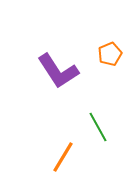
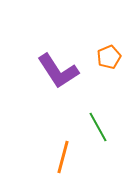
orange pentagon: moved 1 px left, 3 px down
orange line: rotated 16 degrees counterclockwise
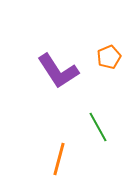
orange line: moved 4 px left, 2 px down
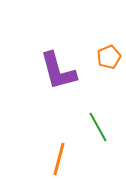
purple L-shape: rotated 18 degrees clockwise
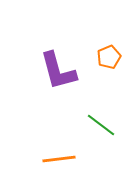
green line: moved 3 px right, 2 px up; rotated 24 degrees counterclockwise
orange line: rotated 68 degrees clockwise
